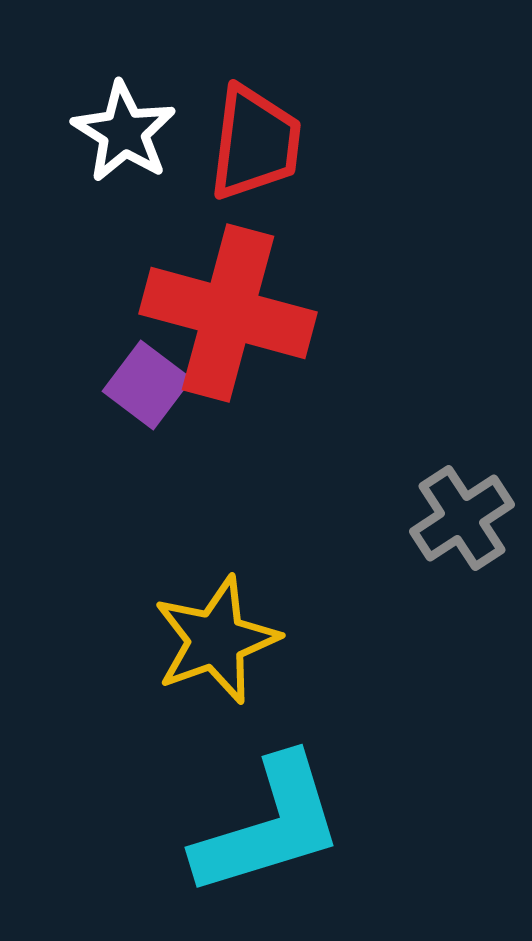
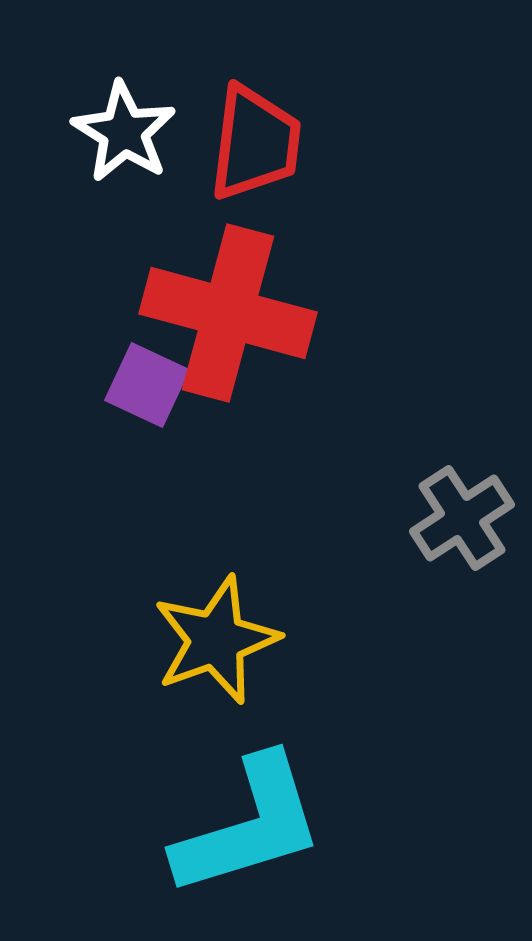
purple square: rotated 12 degrees counterclockwise
cyan L-shape: moved 20 px left
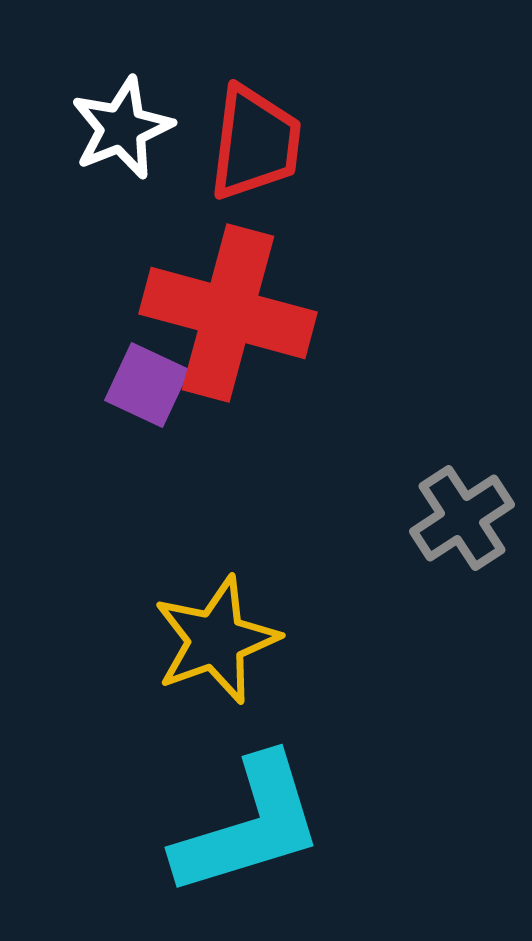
white star: moved 2 px left, 4 px up; rotated 18 degrees clockwise
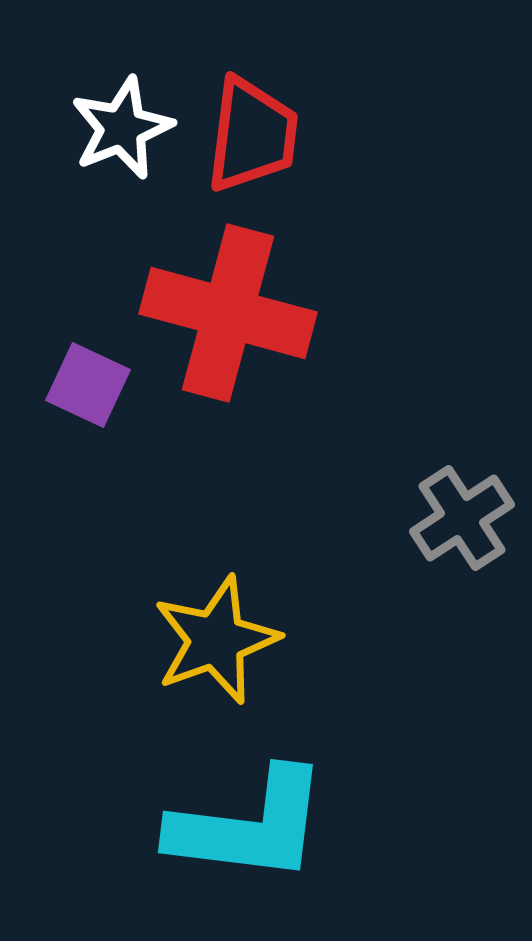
red trapezoid: moved 3 px left, 8 px up
purple square: moved 59 px left
cyan L-shape: rotated 24 degrees clockwise
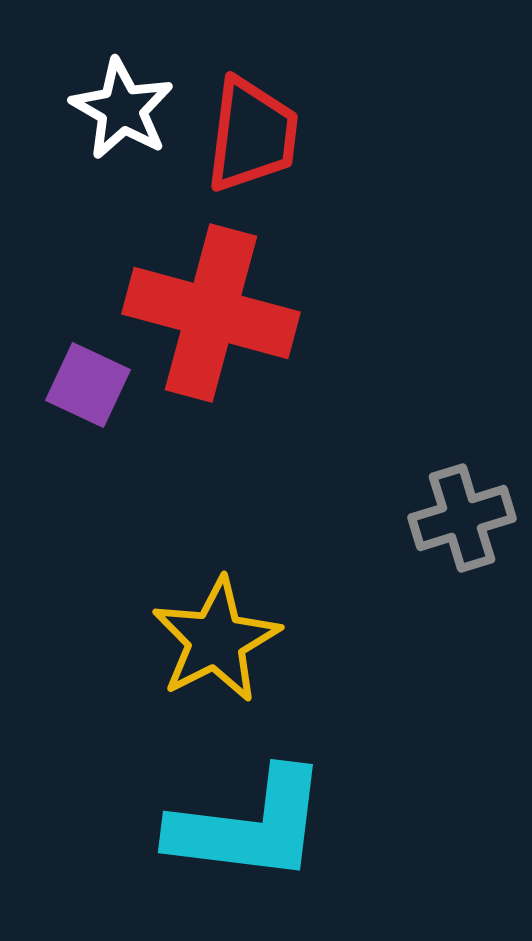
white star: moved 19 px up; rotated 20 degrees counterclockwise
red cross: moved 17 px left
gray cross: rotated 16 degrees clockwise
yellow star: rotated 7 degrees counterclockwise
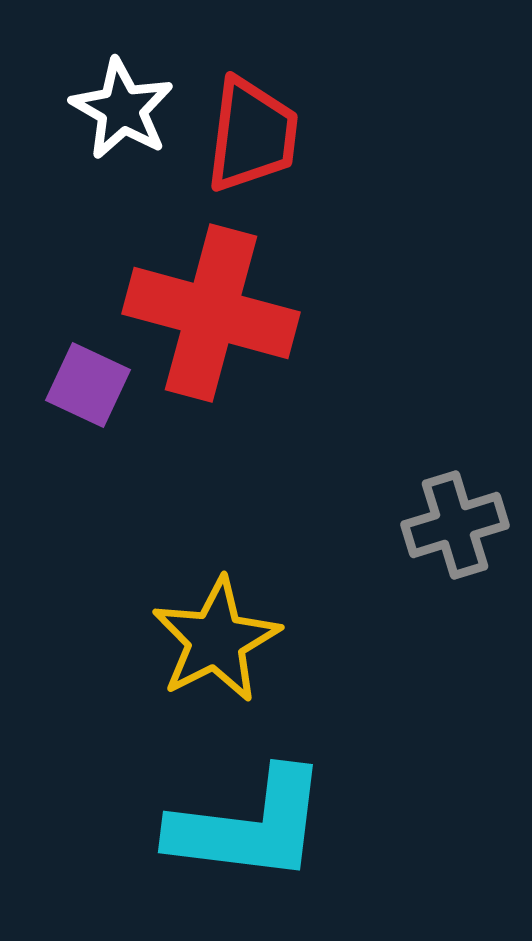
gray cross: moved 7 px left, 7 px down
